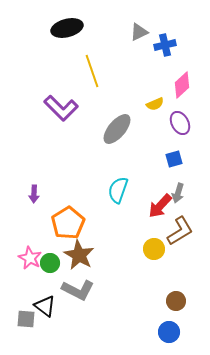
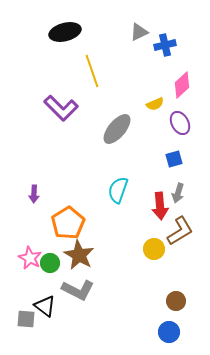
black ellipse: moved 2 px left, 4 px down
red arrow: rotated 48 degrees counterclockwise
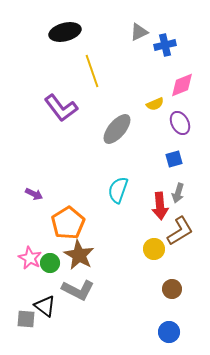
pink diamond: rotated 20 degrees clockwise
purple L-shape: rotated 8 degrees clockwise
purple arrow: rotated 66 degrees counterclockwise
brown circle: moved 4 px left, 12 px up
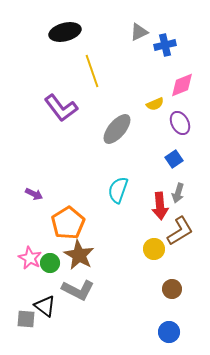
blue square: rotated 18 degrees counterclockwise
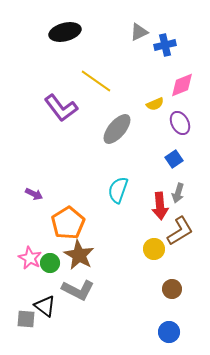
yellow line: moved 4 px right, 10 px down; rotated 36 degrees counterclockwise
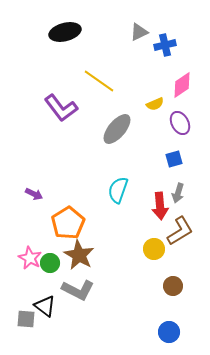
yellow line: moved 3 px right
pink diamond: rotated 12 degrees counterclockwise
blue square: rotated 18 degrees clockwise
brown circle: moved 1 px right, 3 px up
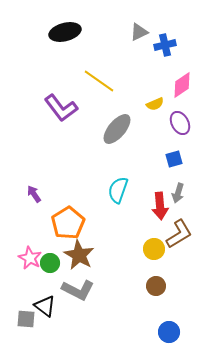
purple arrow: rotated 150 degrees counterclockwise
brown L-shape: moved 1 px left, 3 px down
brown circle: moved 17 px left
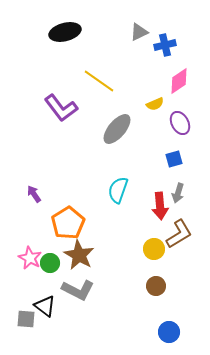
pink diamond: moved 3 px left, 4 px up
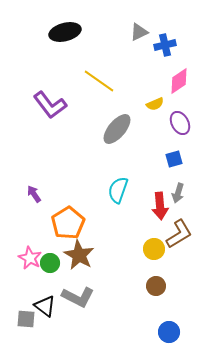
purple L-shape: moved 11 px left, 3 px up
gray L-shape: moved 7 px down
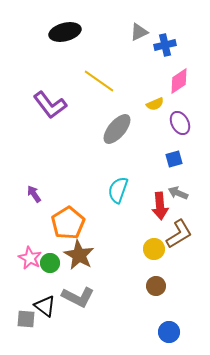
gray arrow: rotated 96 degrees clockwise
